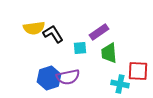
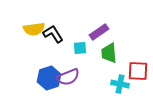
yellow semicircle: moved 1 px down
purple semicircle: rotated 10 degrees counterclockwise
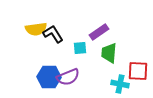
yellow semicircle: moved 2 px right
green trapezoid: rotated 10 degrees clockwise
blue hexagon: moved 1 px up; rotated 20 degrees clockwise
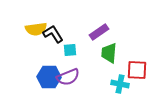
cyan square: moved 10 px left, 2 px down
red square: moved 1 px left, 1 px up
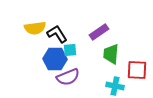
yellow semicircle: moved 1 px left, 1 px up
black L-shape: moved 4 px right
green trapezoid: moved 2 px right, 1 px down
blue hexagon: moved 6 px right, 18 px up
cyan cross: moved 5 px left, 2 px down
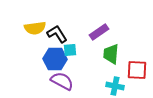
purple semicircle: moved 6 px left, 4 px down; rotated 130 degrees counterclockwise
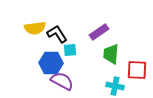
blue hexagon: moved 4 px left, 4 px down
